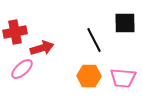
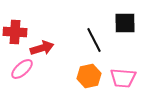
red cross: rotated 15 degrees clockwise
orange hexagon: rotated 15 degrees counterclockwise
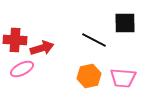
red cross: moved 8 px down
black line: rotated 35 degrees counterclockwise
pink ellipse: rotated 15 degrees clockwise
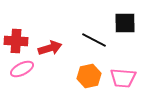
red cross: moved 1 px right, 1 px down
red arrow: moved 8 px right
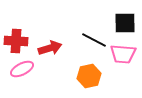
pink trapezoid: moved 24 px up
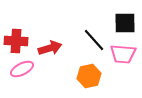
black line: rotated 20 degrees clockwise
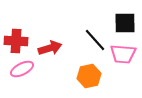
black line: moved 1 px right
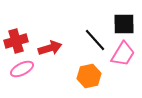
black square: moved 1 px left, 1 px down
red cross: rotated 20 degrees counterclockwise
pink trapezoid: rotated 64 degrees counterclockwise
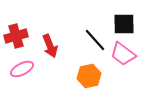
red cross: moved 5 px up
red arrow: moved 2 px up; rotated 85 degrees clockwise
pink trapezoid: rotated 96 degrees clockwise
